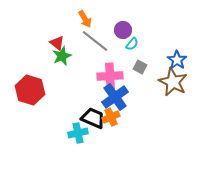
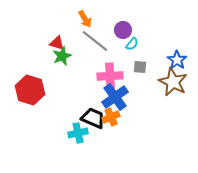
red triangle: rotated 21 degrees counterclockwise
gray square: rotated 24 degrees counterclockwise
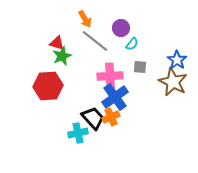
purple circle: moved 2 px left, 2 px up
red hexagon: moved 18 px right, 4 px up; rotated 20 degrees counterclockwise
black trapezoid: rotated 25 degrees clockwise
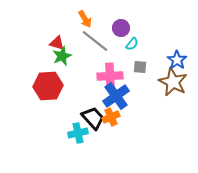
blue cross: moved 1 px right, 1 px up
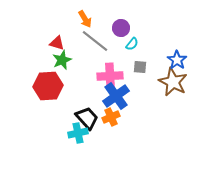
green star: moved 4 px down
black trapezoid: moved 6 px left
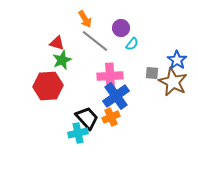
gray square: moved 12 px right, 6 px down
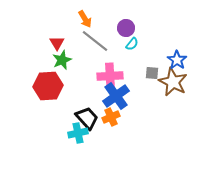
purple circle: moved 5 px right
red triangle: rotated 42 degrees clockwise
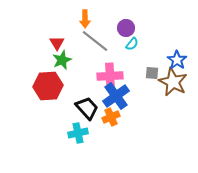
orange arrow: rotated 30 degrees clockwise
black trapezoid: moved 10 px up
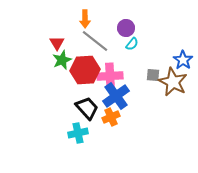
blue star: moved 6 px right
gray square: moved 1 px right, 2 px down
red hexagon: moved 37 px right, 16 px up
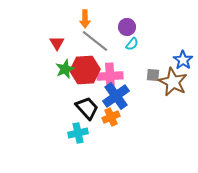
purple circle: moved 1 px right, 1 px up
green star: moved 3 px right, 9 px down
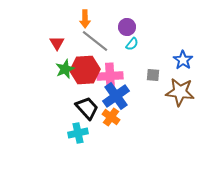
brown star: moved 7 px right, 10 px down; rotated 20 degrees counterclockwise
orange cross: rotated 30 degrees counterclockwise
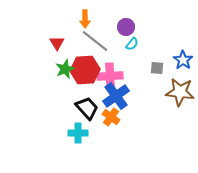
purple circle: moved 1 px left
gray square: moved 4 px right, 7 px up
cyan cross: rotated 12 degrees clockwise
